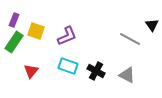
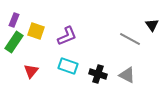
black cross: moved 2 px right, 3 px down; rotated 12 degrees counterclockwise
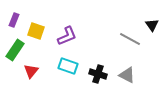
green rectangle: moved 1 px right, 8 px down
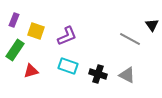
red triangle: rotated 35 degrees clockwise
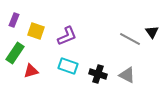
black triangle: moved 7 px down
green rectangle: moved 3 px down
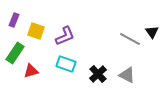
purple L-shape: moved 2 px left
cyan rectangle: moved 2 px left, 2 px up
black cross: rotated 30 degrees clockwise
